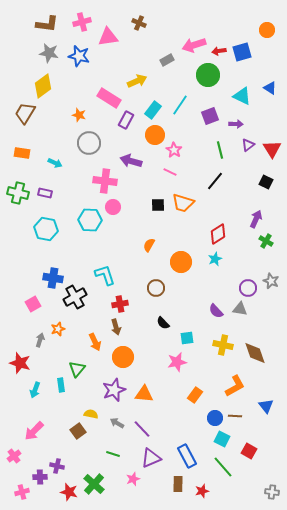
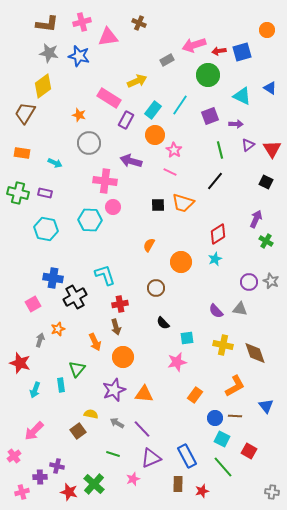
purple circle at (248, 288): moved 1 px right, 6 px up
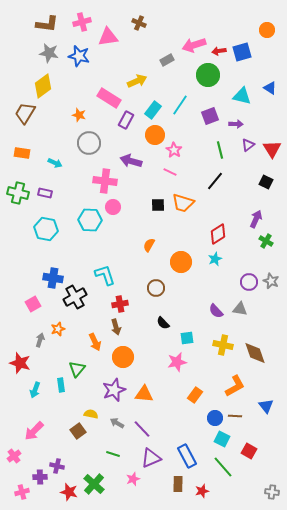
cyan triangle at (242, 96): rotated 12 degrees counterclockwise
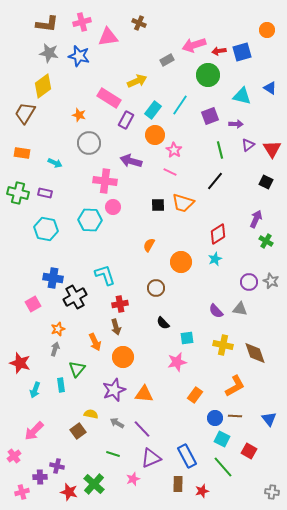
gray arrow at (40, 340): moved 15 px right, 9 px down
blue triangle at (266, 406): moved 3 px right, 13 px down
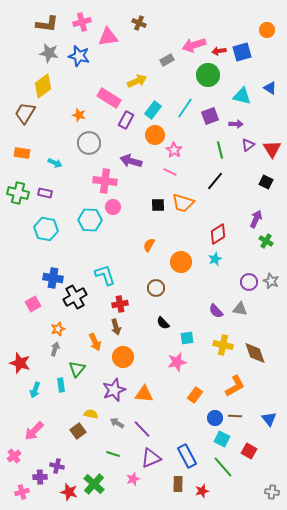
cyan line at (180, 105): moved 5 px right, 3 px down
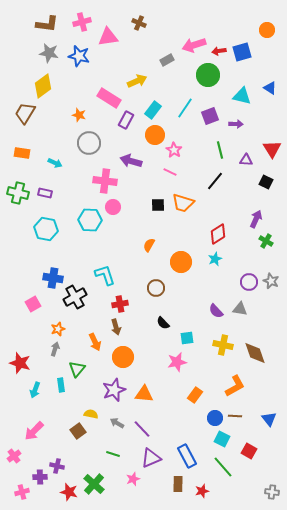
purple triangle at (248, 145): moved 2 px left, 15 px down; rotated 40 degrees clockwise
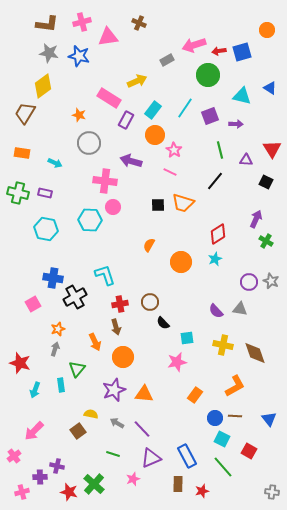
brown circle at (156, 288): moved 6 px left, 14 px down
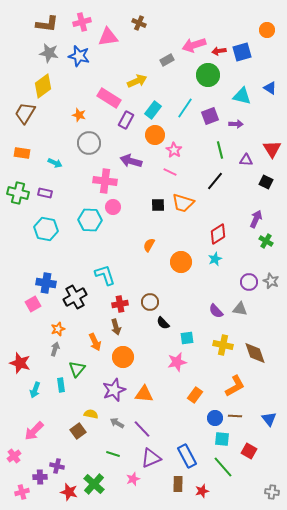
blue cross at (53, 278): moved 7 px left, 5 px down
cyan square at (222, 439): rotated 21 degrees counterclockwise
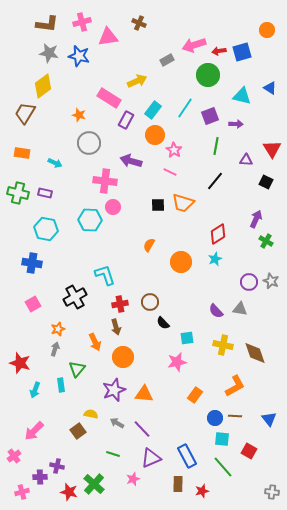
green line at (220, 150): moved 4 px left, 4 px up; rotated 24 degrees clockwise
blue cross at (46, 283): moved 14 px left, 20 px up
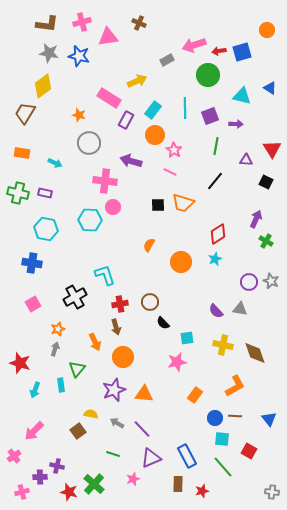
cyan line at (185, 108): rotated 35 degrees counterclockwise
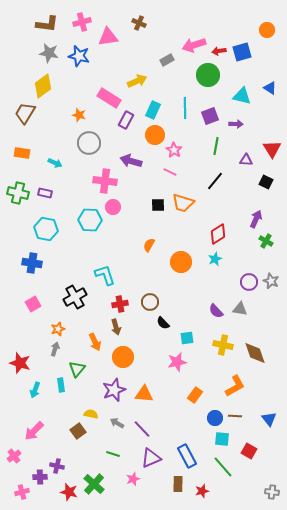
cyan rectangle at (153, 110): rotated 12 degrees counterclockwise
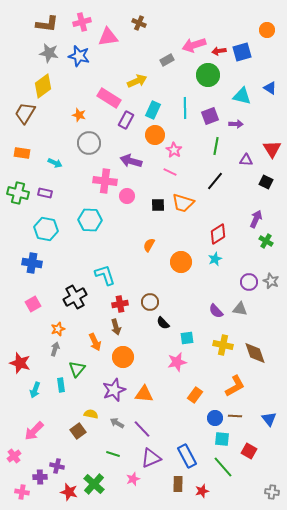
pink circle at (113, 207): moved 14 px right, 11 px up
pink cross at (22, 492): rotated 24 degrees clockwise
